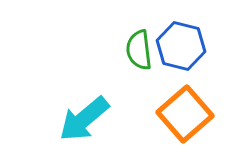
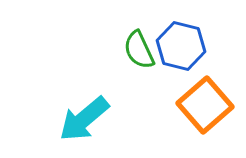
green semicircle: rotated 18 degrees counterclockwise
orange square: moved 20 px right, 9 px up
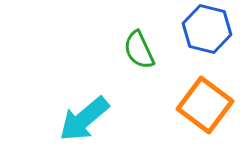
blue hexagon: moved 26 px right, 17 px up
orange square: rotated 12 degrees counterclockwise
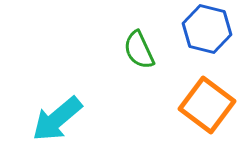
orange square: moved 2 px right
cyan arrow: moved 27 px left
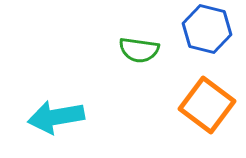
green semicircle: rotated 57 degrees counterclockwise
cyan arrow: moved 1 px left, 2 px up; rotated 30 degrees clockwise
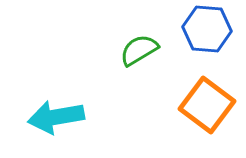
blue hexagon: rotated 9 degrees counterclockwise
green semicircle: rotated 141 degrees clockwise
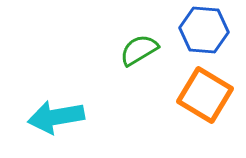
blue hexagon: moved 3 px left, 1 px down
orange square: moved 2 px left, 10 px up; rotated 6 degrees counterclockwise
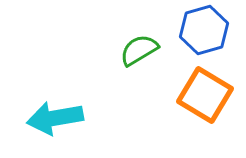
blue hexagon: rotated 21 degrees counterclockwise
cyan arrow: moved 1 px left, 1 px down
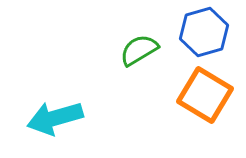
blue hexagon: moved 2 px down
cyan arrow: rotated 6 degrees counterclockwise
